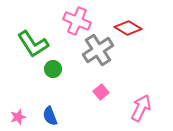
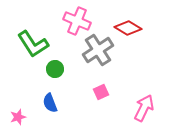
green circle: moved 2 px right
pink square: rotated 14 degrees clockwise
pink arrow: moved 3 px right
blue semicircle: moved 13 px up
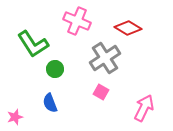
gray cross: moved 7 px right, 8 px down
pink square: rotated 35 degrees counterclockwise
pink star: moved 3 px left
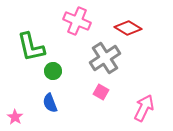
green L-shape: moved 2 px left, 3 px down; rotated 20 degrees clockwise
green circle: moved 2 px left, 2 px down
pink star: rotated 21 degrees counterclockwise
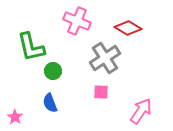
pink square: rotated 28 degrees counterclockwise
pink arrow: moved 3 px left, 3 px down; rotated 8 degrees clockwise
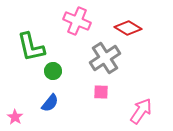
blue semicircle: rotated 120 degrees counterclockwise
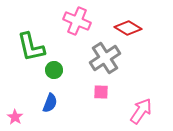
green circle: moved 1 px right, 1 px up
blue semicircle: rotated 18 degrees counterclockwise
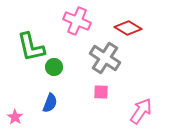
gray cross: rotated 24 degrees counterclockwise
green circle: moved 3 px up
